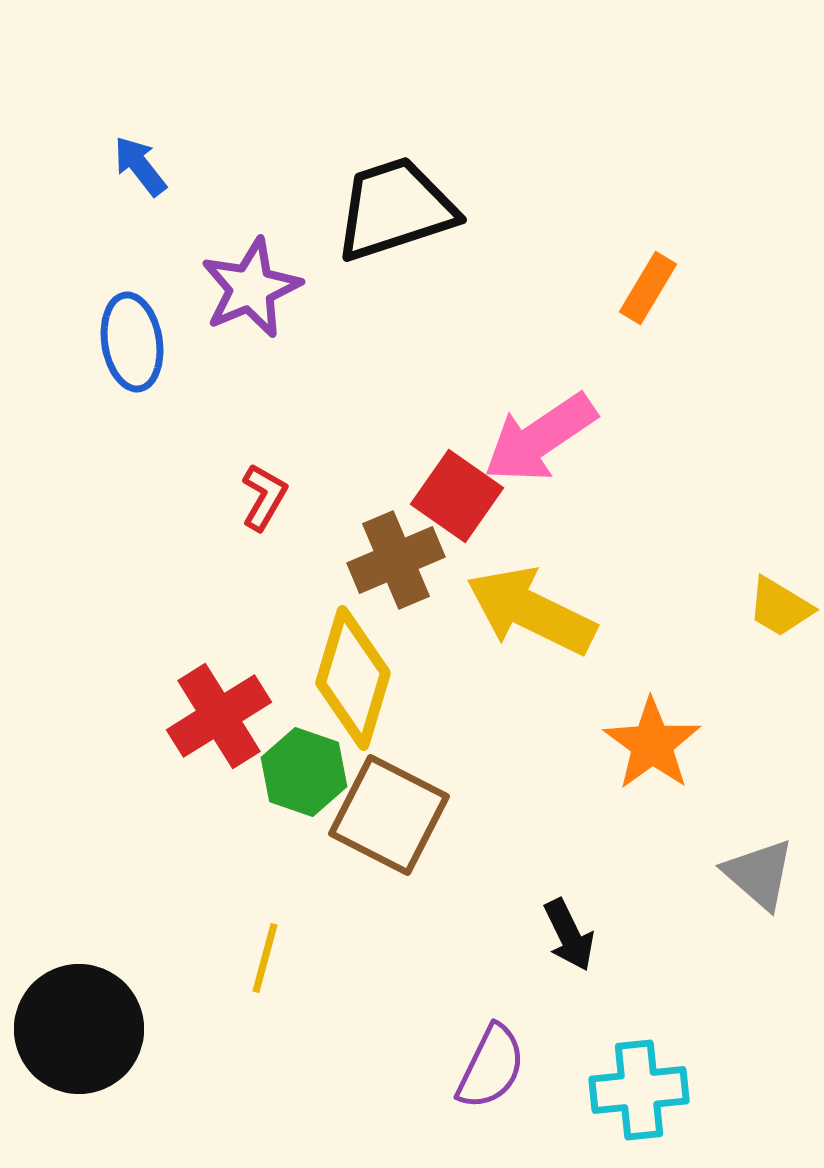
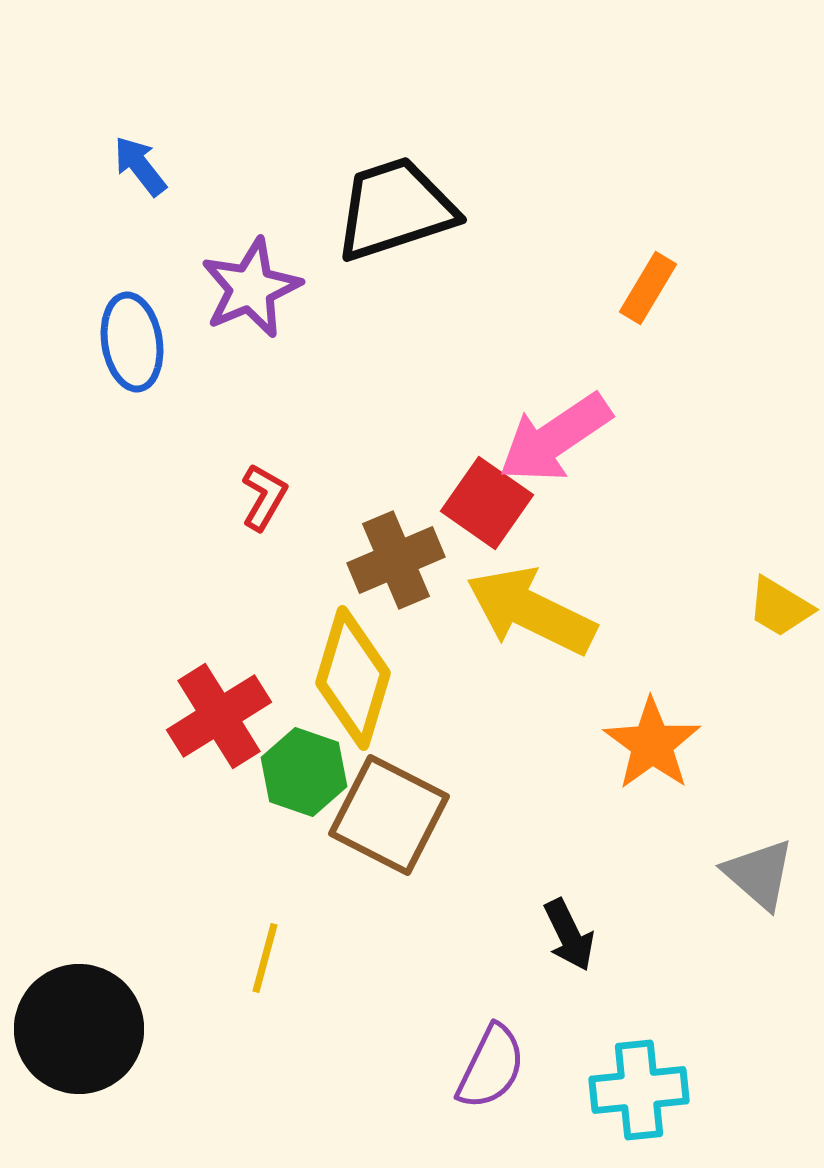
pink arrow: moved 15 px right
red square: moved 30 px right, 7 px down
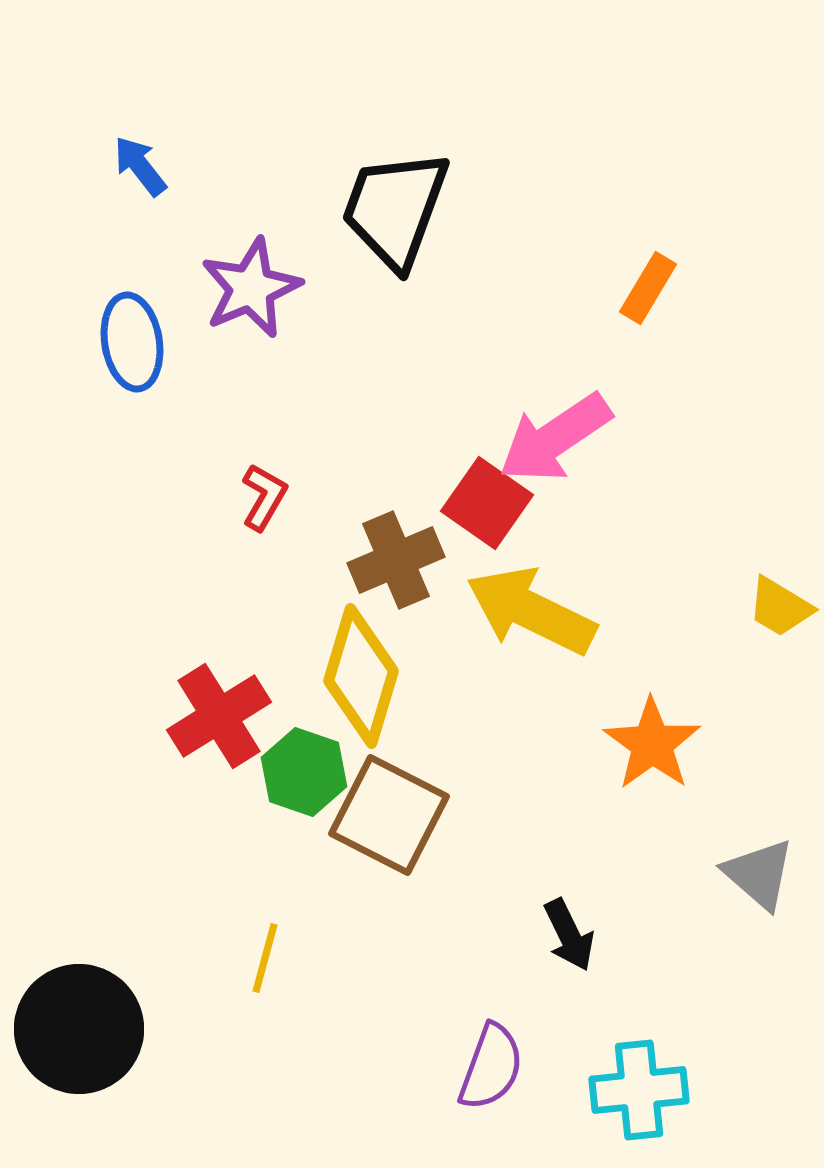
black trapezoid: rotated 52 degrees counterclockwise
yellow diamond: moved 8 px right, 2 px up
purple semicircle: rotated 6 degrees counterclockwise
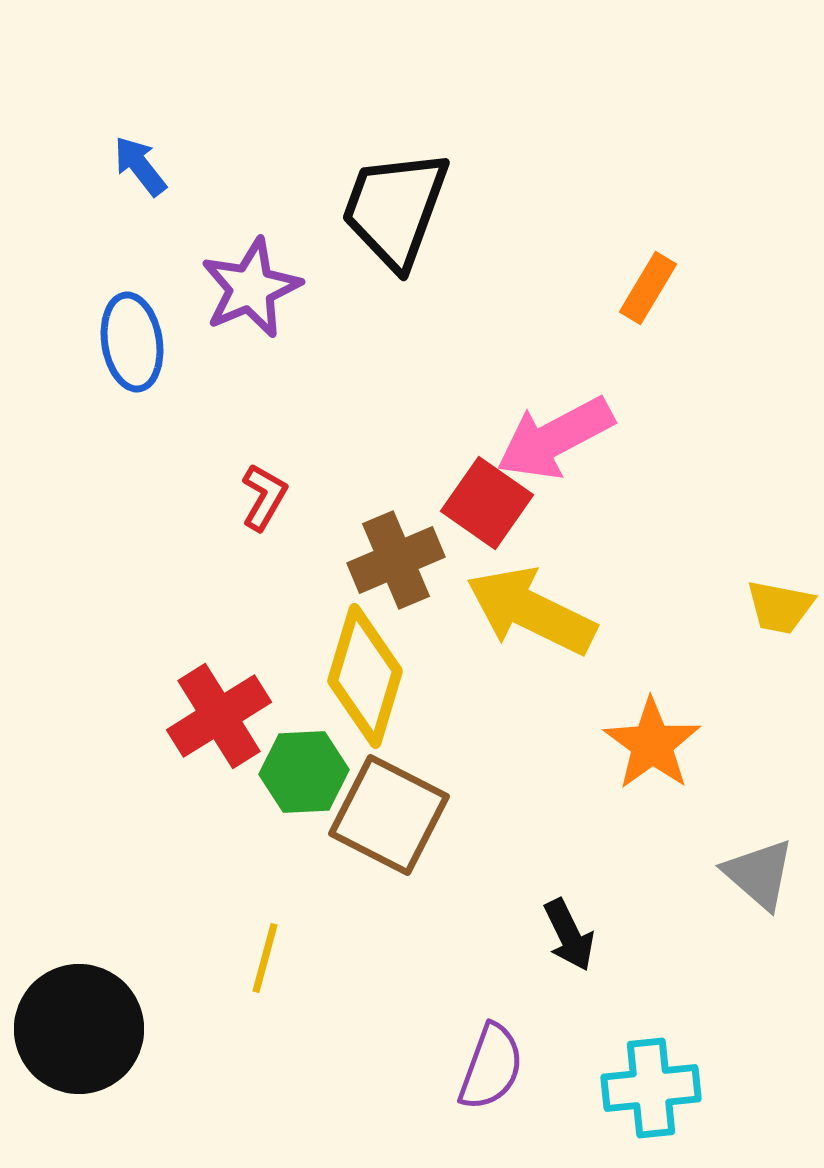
pink arrow: rotated 6 degrees clockwise
yellow trapezoid: rotated 20 degrees counterclockwise
yellow diamond: moved 4 px right
green hexagon: rotated 22 degrees counterclockwise
cyan cross: moved 12 px right, 2 px up
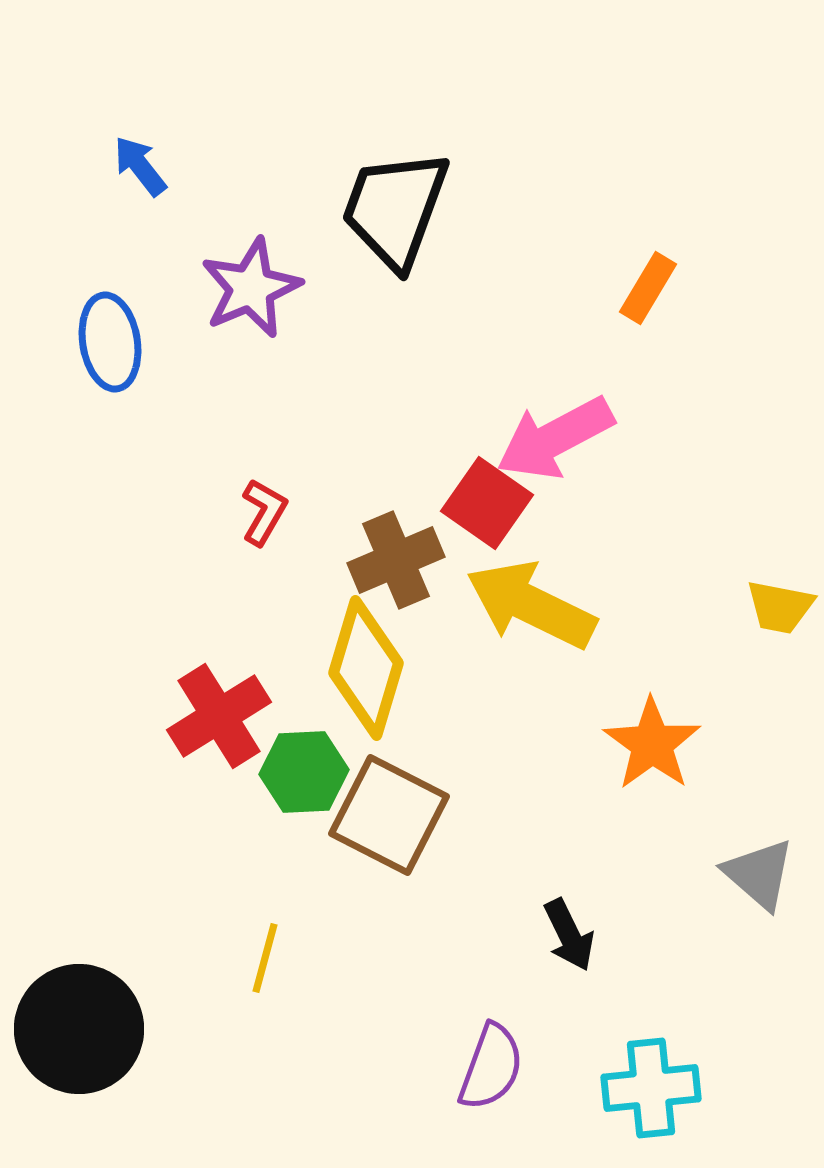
blue ellipse: moved 22 px left
red L-shape: moved 15 px down
yellow arrow: moved 6 px up
yellow diamond: moved 1 px right, 8 px up
